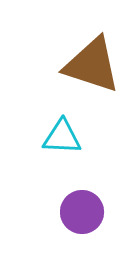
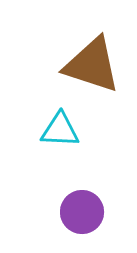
cyan triangle: moved 2 px left, 7 px up
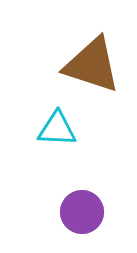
cyan triangle: moved 3 px left, 1 px up
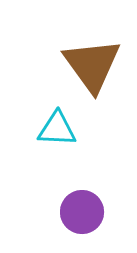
brown triangle: rotated 36 degrees clockwise
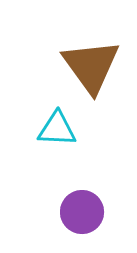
brown triangle: moved 1 px left, 1 px down
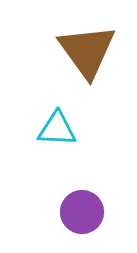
brown triangle: moved 4 px left, 15 px up
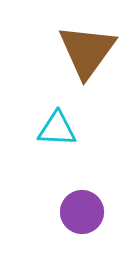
brown triangle: rotated 12 degrees clockwise
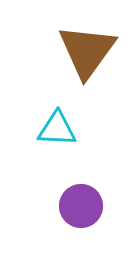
purple circle: moved 1 px left, 6 px up
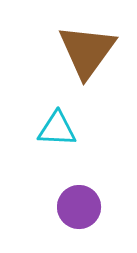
purple circle: moved 2 px left, 1 px down
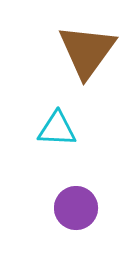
purple circle: moved 3 px left, 1 px down
